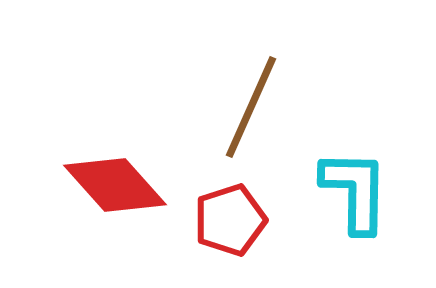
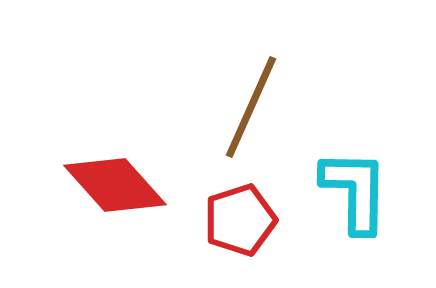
red pentagon: moved 10 px right
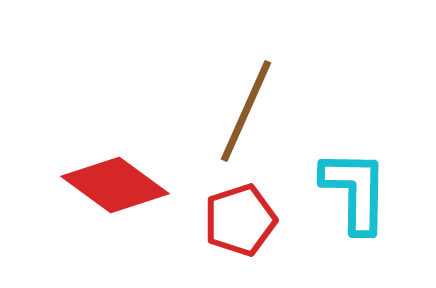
brown line: moved 5 px left, 4 px down
red diamond: rotated 12 degrees counterclockwise
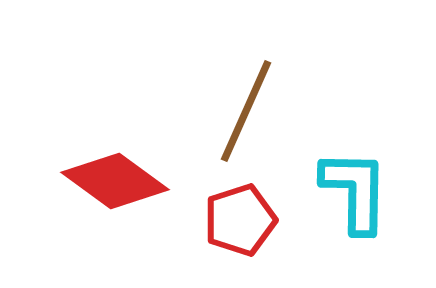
red diamond: moved 4 px up
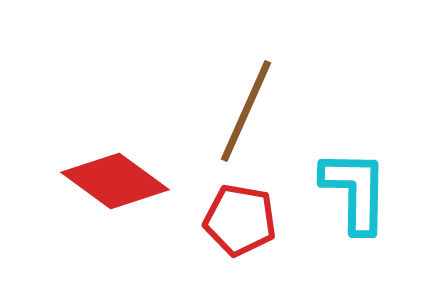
red pentagon: rotated 28 degrees clockwise
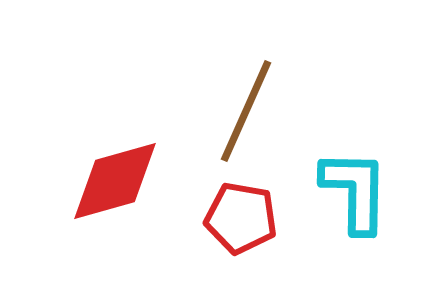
red diamond: rotated 52 degrees counterclockwise
red pentagon: moved 1 px right, 2 px up
